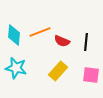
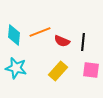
black line: moved 3 px left
pink square: moved 5 px up
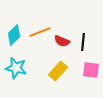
cyan diamond: rotated 40 degrees clockwise
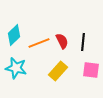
orange line: moved 1 px left, 11 px down
red semicircle: rotated 140 degrees counterclockwise
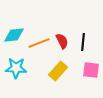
cyan diamond: rotated 40 degrees clockwise
cyan star: rotated 10 degrees counterclockwise
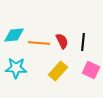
orange line: rotated 25 degrees clockwise
pink square: rotated 18 degrees clockwise
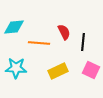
cyan diamond: moved 8 px up
red semicircle: moved 2 px right, 9 px up
yellow rectangle: rotated 24 degrees clockwise
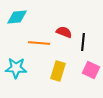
cyan diamond: moved 3 px right, 10 px up
red semicircle: rotated 42 degrees counterclockwise
yellow rectangle: rotated 48 degrees counterclockwise
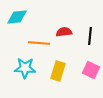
red semicircle: rotated 28 degrees counterclockwise
black line: moved 7 px right, 6 px up
cyan star: moved 9 px right
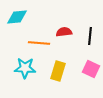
pink square: moved 1 px up
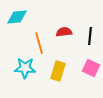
orange line: rotated 70 degrees clockwise
pink square: moved 1 px up
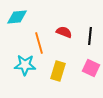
red semicircle: rotated 28 degrees clockwise
cyan star: moved 3 px up
